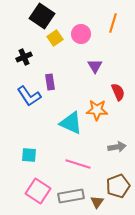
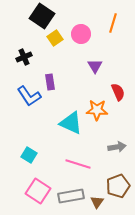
cyan square: rotated 28 degrees clockwise
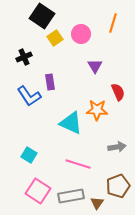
brown triangle: moved 1 px down
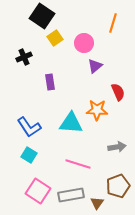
pink circle: moved 3 px right, 9 px down
purple triangle: rotated 21 degrees clockwise
blue L-shape: moved 31 px down
cyan triangle: rotated 20 degrees counterclockwise
gray rectangle: moved 1 px up
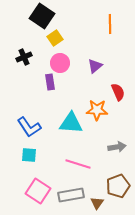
orange line: moved 3 px left, 1 px down; rotated 18 degrees counterclockwise
pink circle: moved 24 px left, 20 px down
cyan square: rotated 28 degrees counterclockwise
